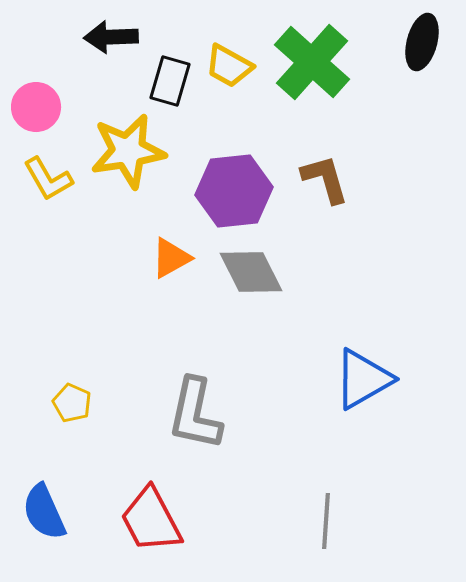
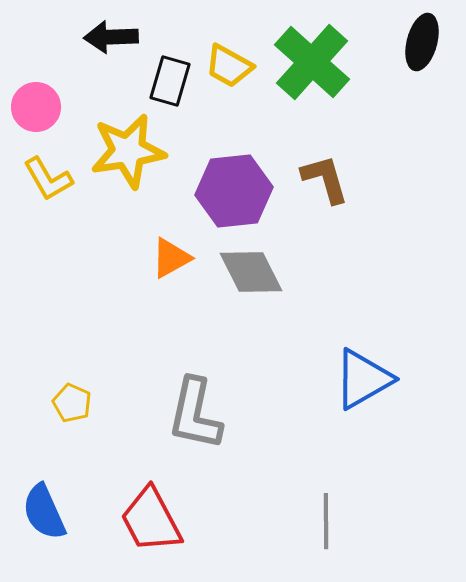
gray line: rotated 4 degrees counterclockwise
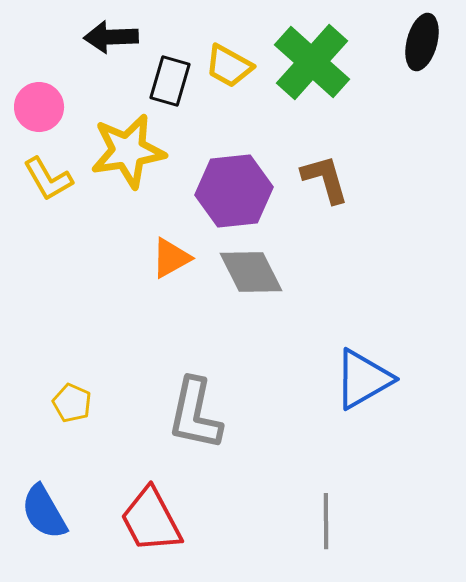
pink circle: moved 3 px right
blue semicircle: rotated 6 degrees counterclockwise
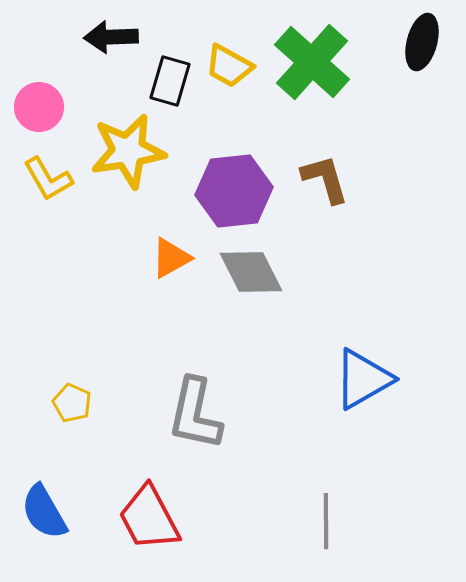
red trapezoid: moved 2 px left, 2 px up
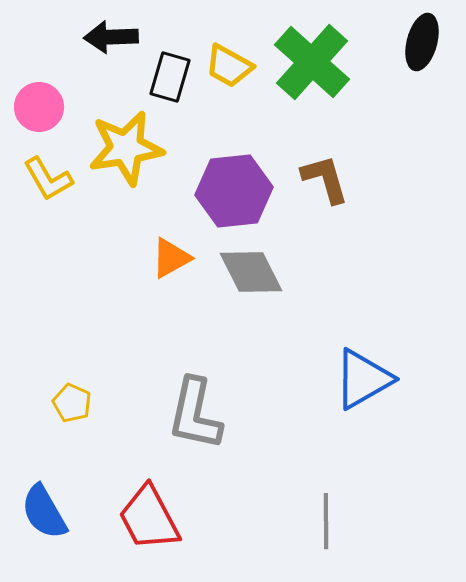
black rectangle: moved 4 px up
yellow star: moved 2 px left, 3 px up
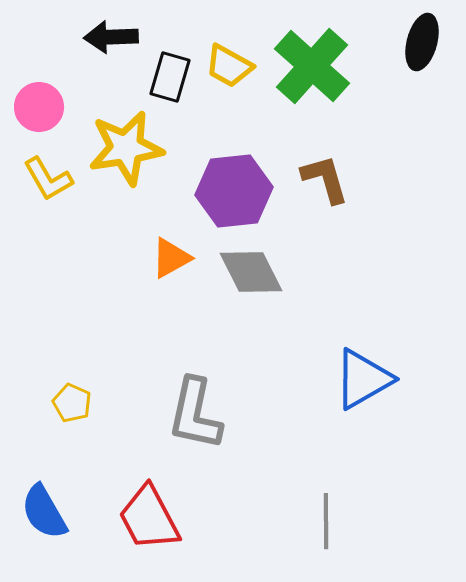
green cross: moved 4 px down
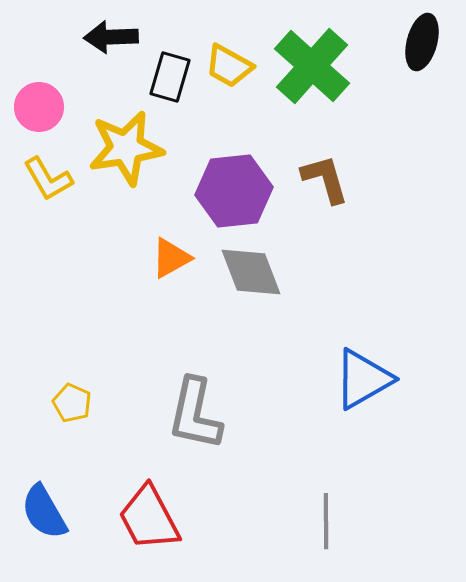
gray diamond: rotated 6 degrees clockwise
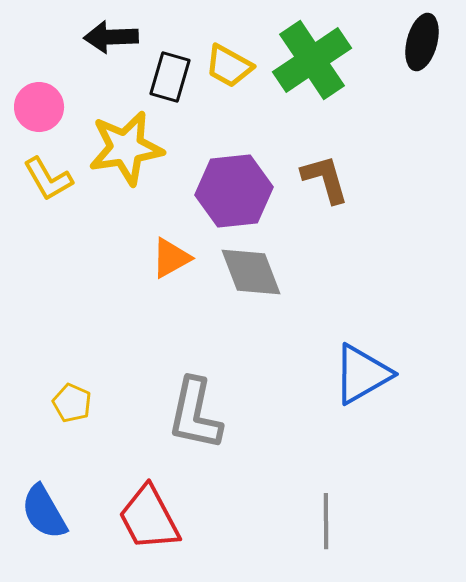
green cross: moved 6 px up; rotated 14 degrees clockwise
blue triangle: moved 1 px left, 5 px up
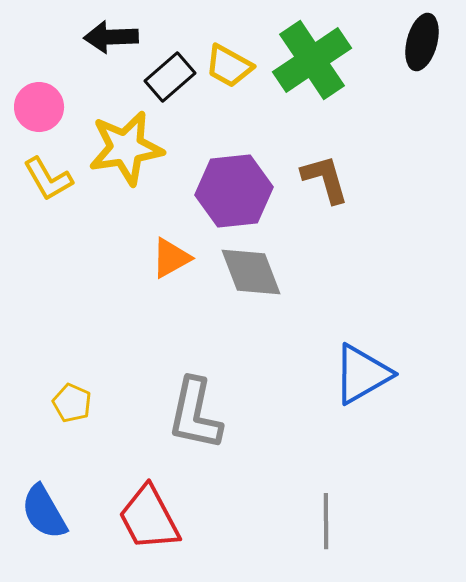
black rectangle: rotated 33 degrees clockwise
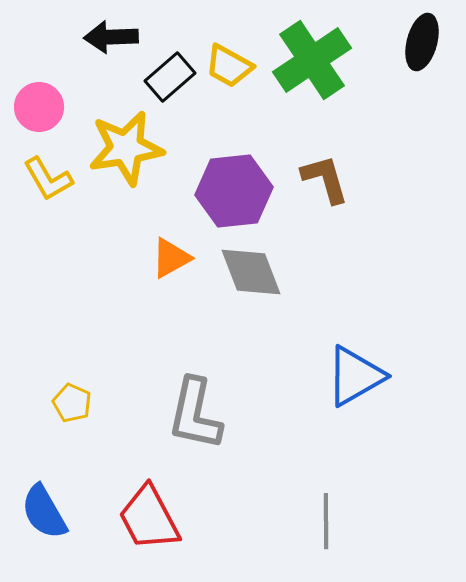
blue triangle: moved 7 px left, 2 px down
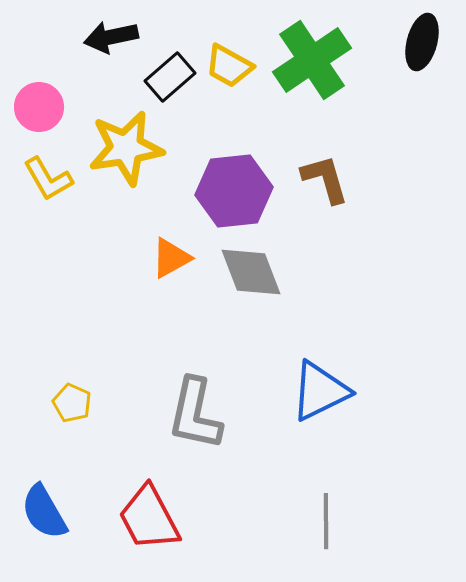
black arrow: rotated 10 degrees counterclockwise
blue triangle: moved 35 px left, 15 px down; rotated 4 degrees clockwise
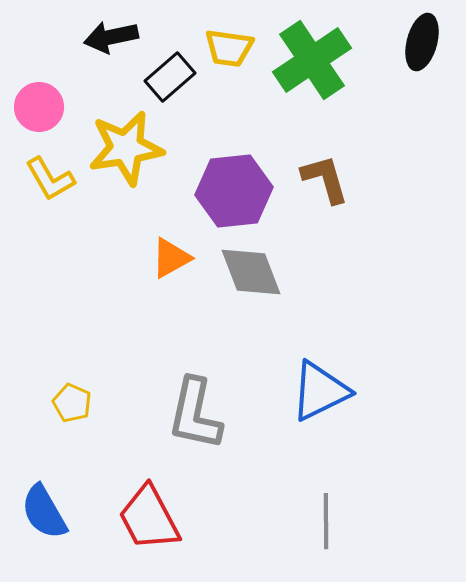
yellow trapezoid: moved 18 px up; rotated 21 degrees counterclockwise
yellow L-shape: moved 2 px right
